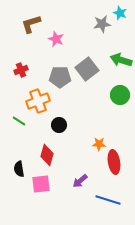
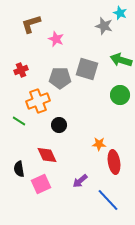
gray star: moved 2 px right, 2 px down; rotated 24 degrees clockwise
gray square: rotated 35 degrees counterclockwise
gray pentagon: moved 1 px down
red diamond: rotated 40 degrees counterclockwise
pink square: rotated 18 degrees counterclockwise
blue line: rotated 30 degrees clockwise
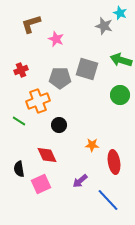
orange star: moved 7 px left, 1 px down
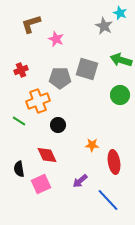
gray star: rotated 12 degrees clockwise
black circle: moved 1 px left
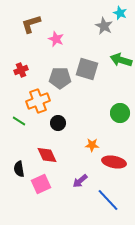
green circle: moved 18 px down
black circle: moved 2 px up
red ellipse: rotated 70 degrees counterclockwise
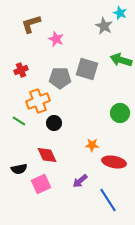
black circle: moved 4 px left
black semicircle: rotated 91 degrees counterclockwise
blue line: rotated 10 degrees clockwise
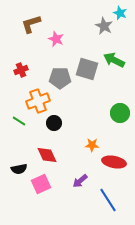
green arrow: moved 7 px left; rotated 10 degrees clockwise
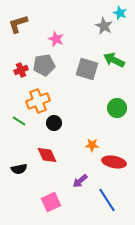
brown L-shape: moved 13 px left
gray pentagon: moved 16 px left, 13 px up; rotated 10 degrees counterclockwise
green circle: moved 3 px left, 5 px up
pink square: moved 10 px right, 18 px down
blue line: moved 1 px left
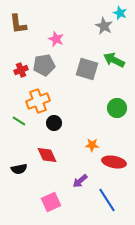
brown L-shape: rotated 80 degrees counterclockwise
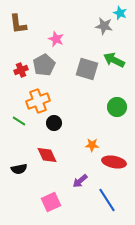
gray star: rotated 18 degrees counterclockwise
gray pentagon: rotated 20 degrees counterclockwise
green circle: moved 1 px up
